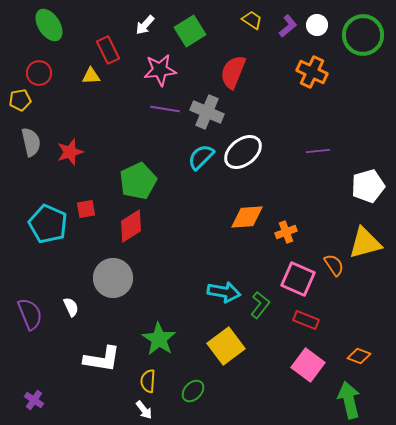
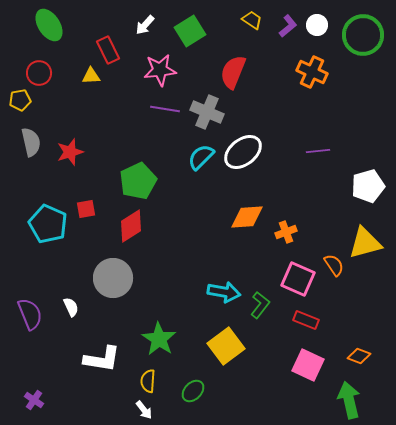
pink square at (308, 365): rotated 12 degrees counterclockwise
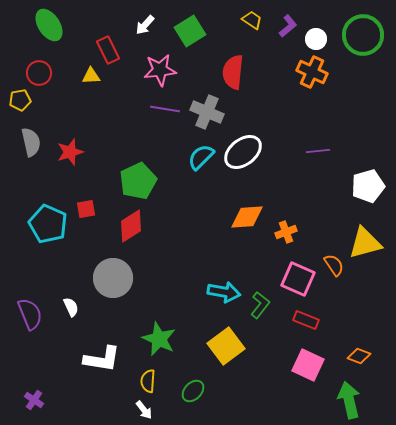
white circle at (317, 25): moved 1 px left, 14 px down
red semicircle at (233, 72): rotated 16 degrees counterclockwise
green star at (159, 339): rotated 8 degrees counterclockwise
